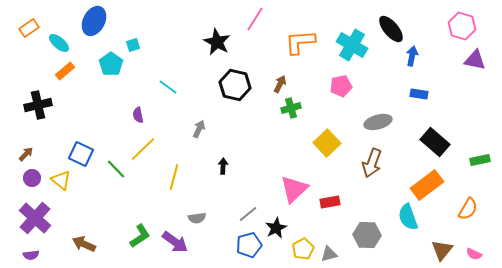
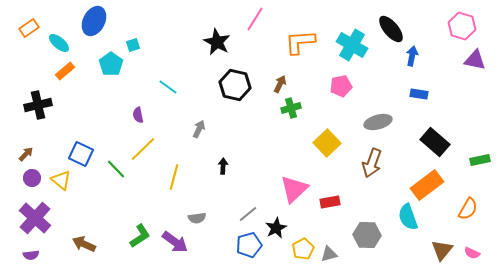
pink semicircle at (474, 254): moved 2 px left, 1 px up
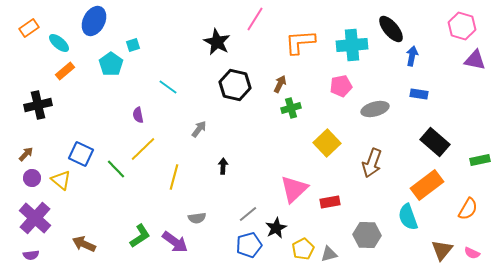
cyan cross at (352, 45): rotated 36 degrees counterclockwise
gray ellipse at (378, 122): moved 3 px left, 13 px up
gray arrow at (199, 129): rotated 12 degrees clockwise
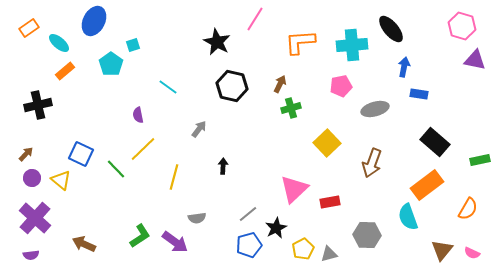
blue arrow at (412, 56): moved 8 px left, 11 px down
black hexagon at (235, 85): moved 3 px left, 1 px down
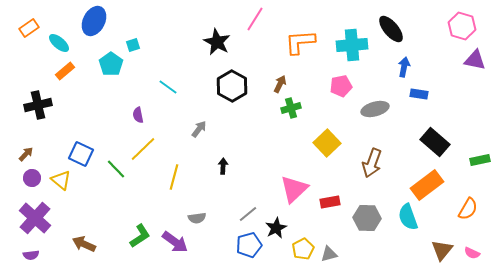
black hexagon at (232, 86): rotated 16 degrees clockwise
gray hexagon at (367, 235): moved 17 px up
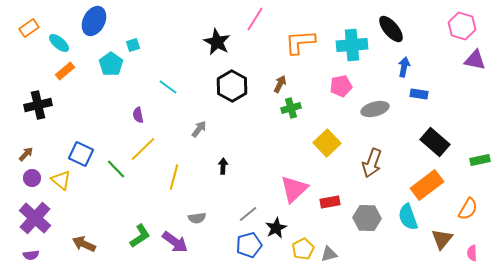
brown triangle at (442, 250): moved 11 px up
pink semicircle at (472, 253): rotated 63 degrees clockwise
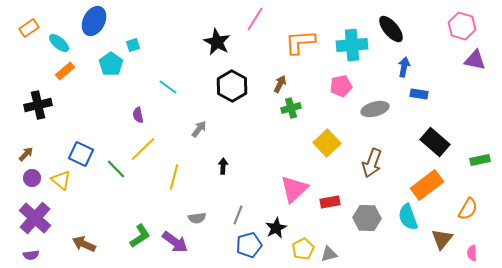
gray line at (248, 214): moved 10 px left, 1 px down; rotated 30 degrees counterclockwise
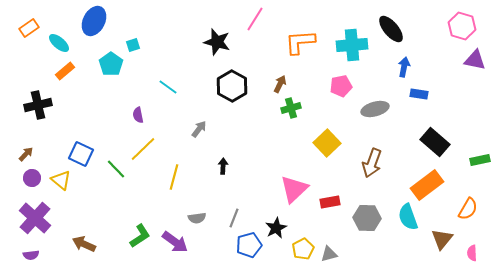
black star at (217, 42): rotated 12 degrees counterclockwise
gray line at (238, 215): moved 4 px left, 3 px down
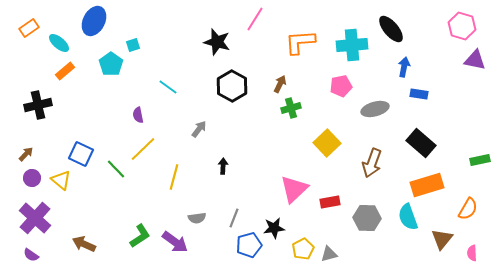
black rectangle at (435, 142): moved 14 px left, 1 px down
orange rectangle at (427, 185): rotated 20 degrees clockwise
black star at (276, 228): moved 2 px left; rotated 20 degrees clockwise
purple semicircle at (31, 255): rotated 42 degrees clockwise
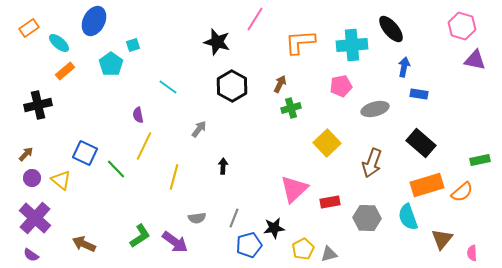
yellow line at (143, 149): moved 1 px right, 3 px up; rotated 20 degrees counterclockwise
blue square at (81, 154): moved 4 px right, 1 px up
orange semicircle at (468, 209): moved 6 px left, 17 px up; rotated 20 degrees clockwise
